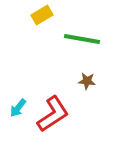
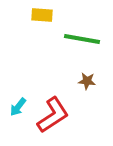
yellow rectangle: rotated 35 degrees clockwise
cyan arrow: moved 1 px up
red L-shape: moved 1 px down
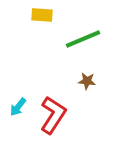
green line: moved 1 px right; rotated 33 degrees counterclockwise
red L-shape: rotated 24 degrees counterclockwise
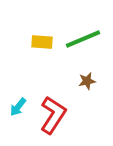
yellow rectangle: moved 27 px down
brown star: rotated 18 degrees counterclockwise
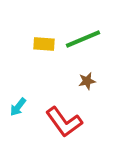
yellow rectangle: moved 2 px right, 2 px down
red L-shape: moved 11 px right, 7 px down; rotated 111 degrees clockwise
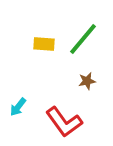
green line: rotated 27 degrees counterclockwise
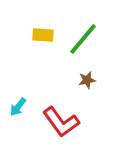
yellow rectangle: moved 1 px left, 9 px up
brown star: moved 1 px up
red L-shape: moved 3 px left
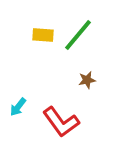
green line: moved 5 px left, 4 px up
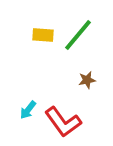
cyan arrow: moved 10 px right, 3 px down
red L-shape: moved 2 px right
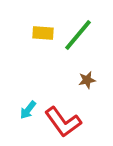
yellow rectangle: moved 2 px up
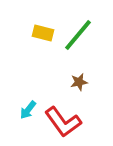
yellow rectangle: rotated 10 degrees clockwise
brown star: moved 8 px left, 2 px down
